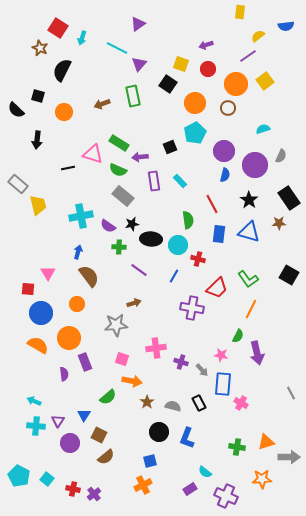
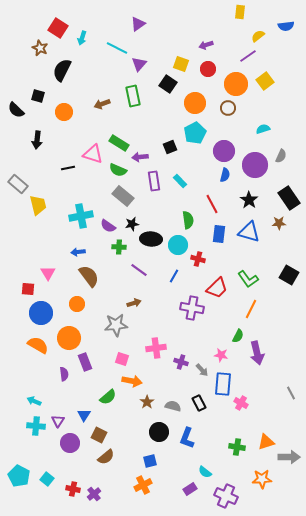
blue arrow at (78, 252): rotated 112 degrees counterclockwise
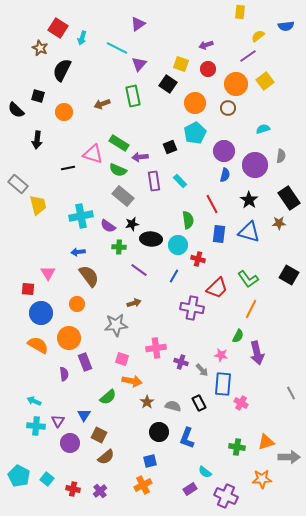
gray semicircle at (281, 156): rotated 16 degrees counterclockwise
purple cross at (94, 494): moved 6 px right, 3 px up
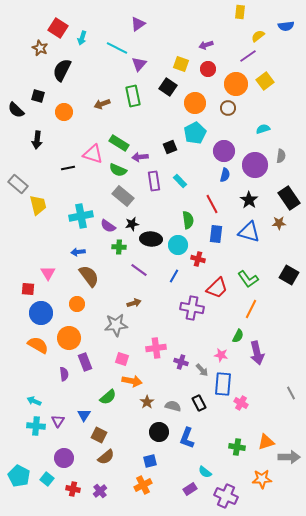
black square at (168, 84): moved 3 px down
blue rectangle at (219, 234): moved 3 px left
purple circle at (70, 443): moved 6 px left, 15 px down
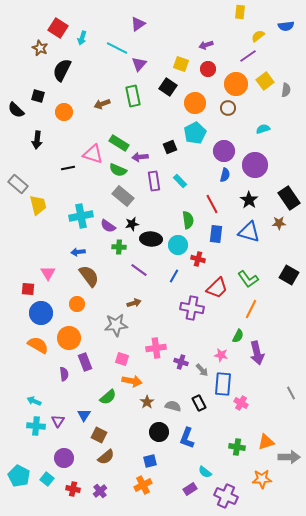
gray semicircle at (281, 156): moved 5 px right, 66 px up
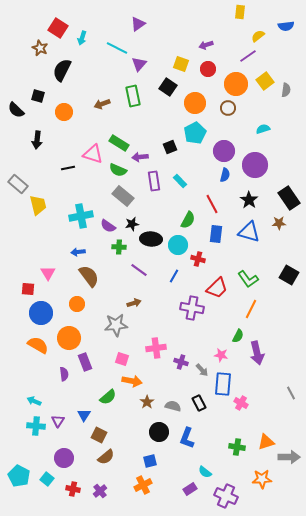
green semicircle at (188, 220): rotated 36 degrees clockwise
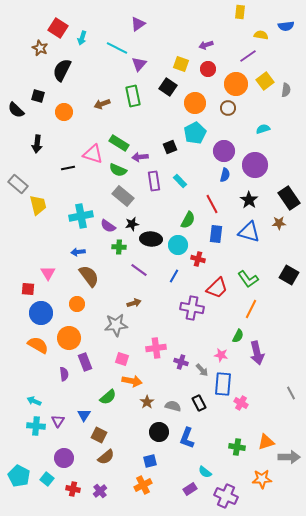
yellow semicircle at (258, 36): moved 3 px right, 1 px up; rotated 48 degrees clockwise
black arrow at (37, 140): moved 4 px down
